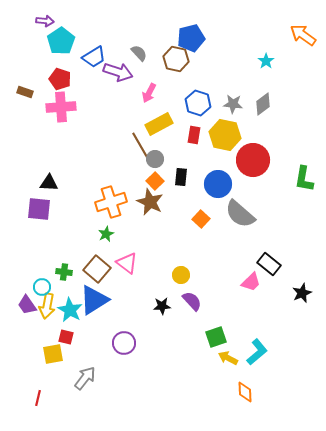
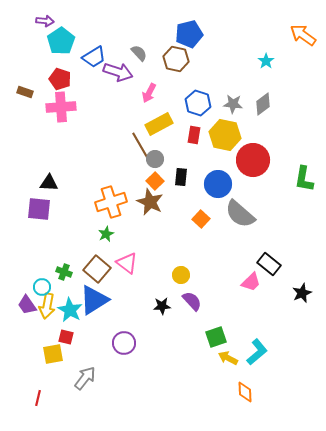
blue pentagon at (191, 38): moved 2 px left, 4 px up
green cross at (64, 272): rotated 14 degrees clockwise
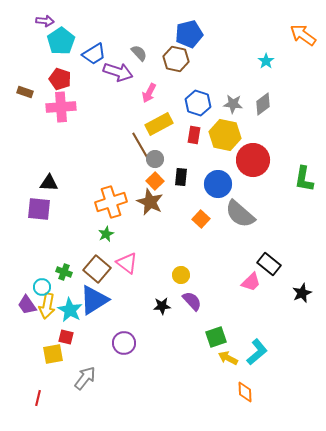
blue trapezoid at (94, 57): moved 3 px up
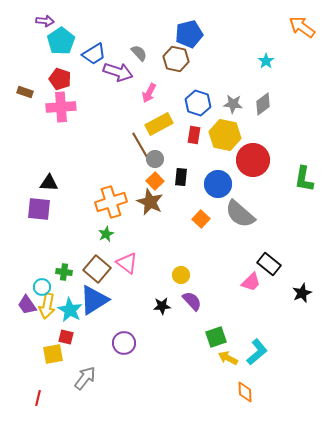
orange arrow at (303, 35): moved 1 px left, 8 px up
green cross at (64, 272): rotated 14 degrees counterclockwise
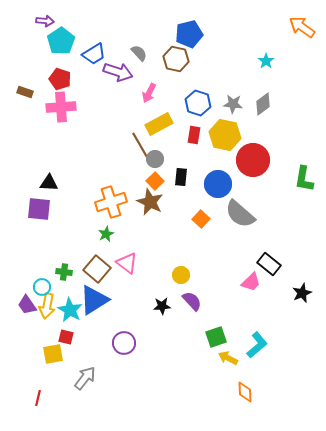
cyan L-shape at (257, 352): moved 7 px up
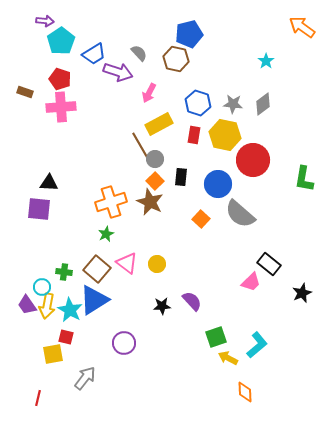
yellow circle at (181, 275): moved 24 px left, 11 px up
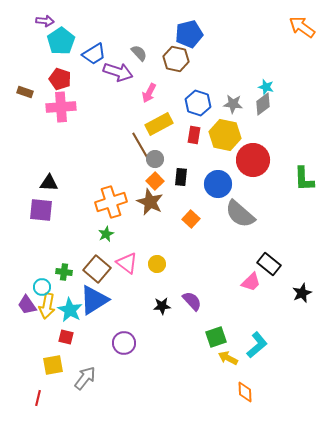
cyan star at (266, 61): moved 26 px down; rotated 21 degrees counterclockwise
green L-shape at (304, 179): rotated 12 degrees counterclockwise
purple square at (39, 209): moved 2 px right, 1 px down
orange square at (201, 219): moved 10 px left
yellow square at (53, 354): moved 11 px down
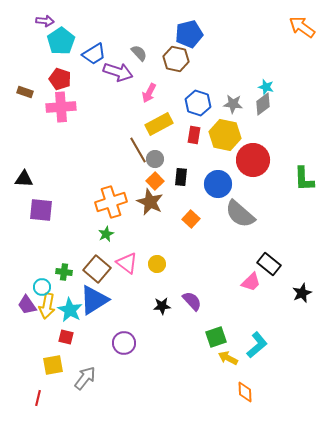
brown line at (140, 145): moved 2 px left, 5 px down
black triangle at (49, 183): moved 25 px left, 4 px up
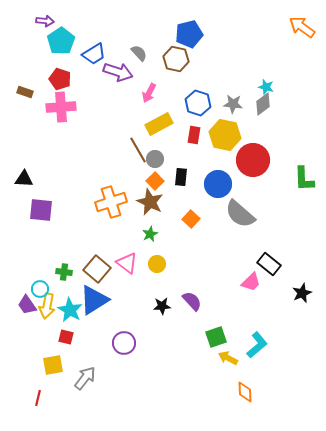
green star at (106, 234): moved 44 px right
cyan circle at (42, 287): moved 2 px left, 2 px down
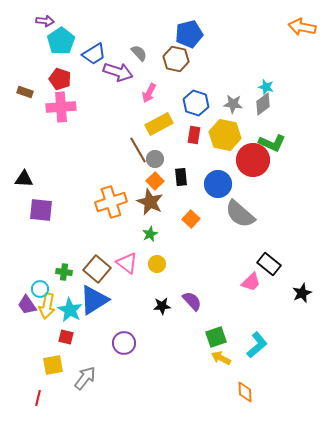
orange arrow at (302, 27): rotated 24 degrees counterclockwise
blue hexagon at (198, 103): moved 2 px left
black rectangle at (181, 177): rotated 12 degrees counterclockwise
green L-shape at (304, 179): moved 32 px left, 36 px up; rotated 64 degrees counterclockwise
yellow arrow at (228, 358): moved 7 px left
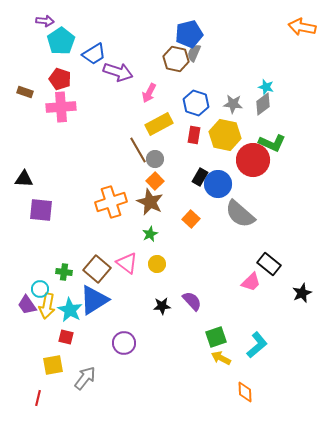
gray semicircle at (139, 53): moved 55 px right; rotated 114 degrees counterclockwise
black rectangle at (181, 177): moved 19 px right; rotated 36 degrees clockwise
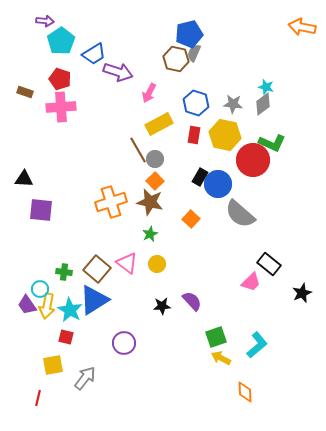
brown star at (150, 202): rotated 12 degrees counterclockwise
